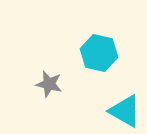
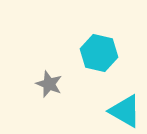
gray star: rotated 8 degrees clockwise
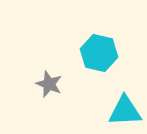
cyan triangle: rotated 33 degrees counterclockwise
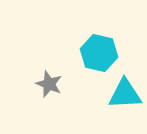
cyan triangle: moved 17 px up
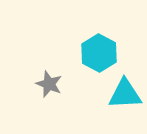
cyan hexagon: rotated 15 degrees clockwise
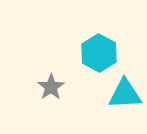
gray star: moved 2 px right, 3 px down; rotated 16 degrees clockwise
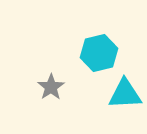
cyan hexagon: rotated 18 degrees clockwise
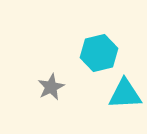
gray star: rotated 8 degrees clockwise
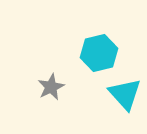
cyan triangle: rotated 51 degrees clockwise
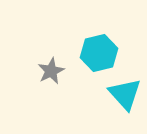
gray star: moved 16 px up
